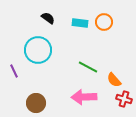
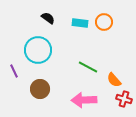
pink arrow: moved 3 px down
brown circle: moved 4 px right, 14 px up
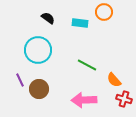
orange circle: moved 10 px up
green line: moved 1 px left, 2 px up
purple line: moved 6 px right, 9 px down
brown circle: moved 1 px left
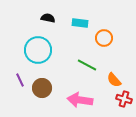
orange circle: moved 26 px down
black semicircle: rotated 24 degrees counterclockwise
brown circle: moved 3 px right, 1 px up
pink arrow: moved 4 px left; rotated 10 degrees clockwise
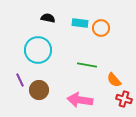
orange circle: moved 3 px left, 10 px up
green line: rotated 18 degrees counterclockwise
brown circle: moved 3 px left, 2 px down
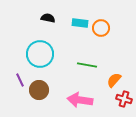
cyan circle: moved 2 px right, 4 px down
orange semicircle: rotated 84 degrees clockwise
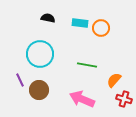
pink arrow: moved 2 px right, 1 px up; rotated 15 degrees clockwise
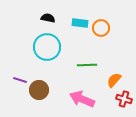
cyan circle: moved 7 px right, 7 px up
green line: rotated 12 degrees counterclockwise
purple line: rotated 48 degrees counterclockwise
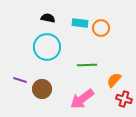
brown circle: moved 3 px right, 1 px up
pink arrow: rotated 60 degrees counterclockwise
